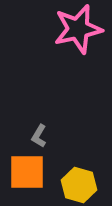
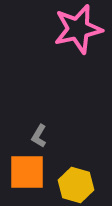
yellow hexagon: moved 3 px left
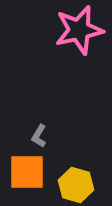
pink star: moved 1 px right, 1 px down
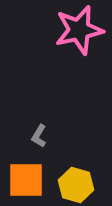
orange square: moved 1 px left, 8 px down
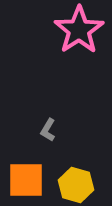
pink star: rotated 21 degrees counterclockwise
gray L-shape: moved 9 px right, 6 px up
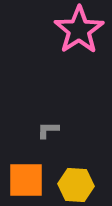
gray L-shape: rotated 60 degrees clockwise
yellow hexagon: rotated 12 degrees counterclockwise
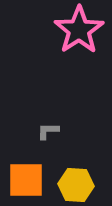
gray L-shape: moved 1 px down
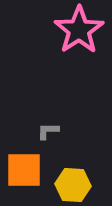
orange square: moved 2 px left, 10 px up
yellow hexagon: moved 3 px left
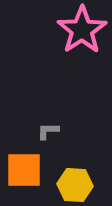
pink star: moved 3 px right
yellow hexagon: moved 2 px right
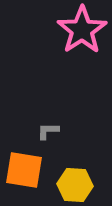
orange square: rotated 9 degrees clockwise
